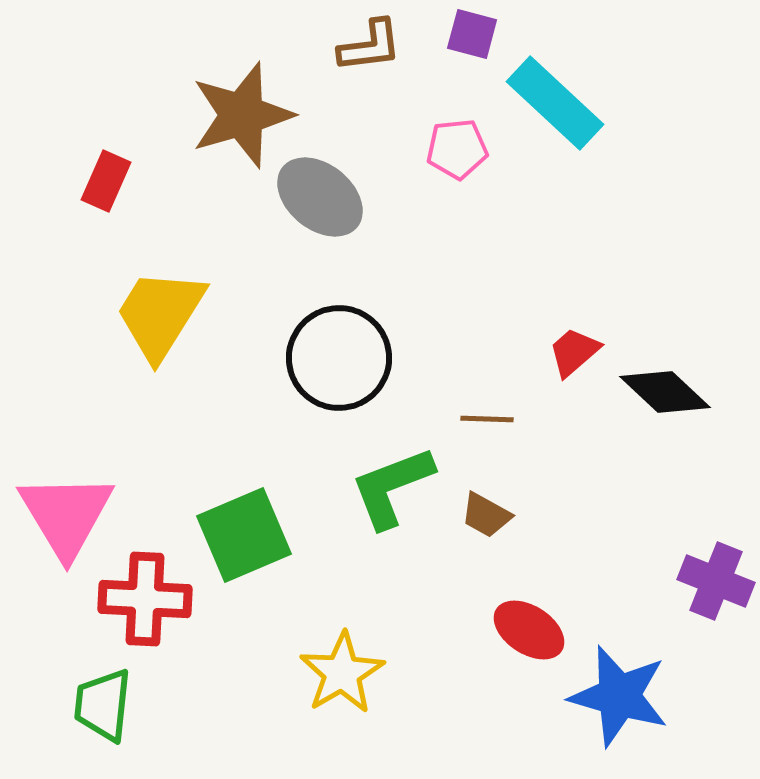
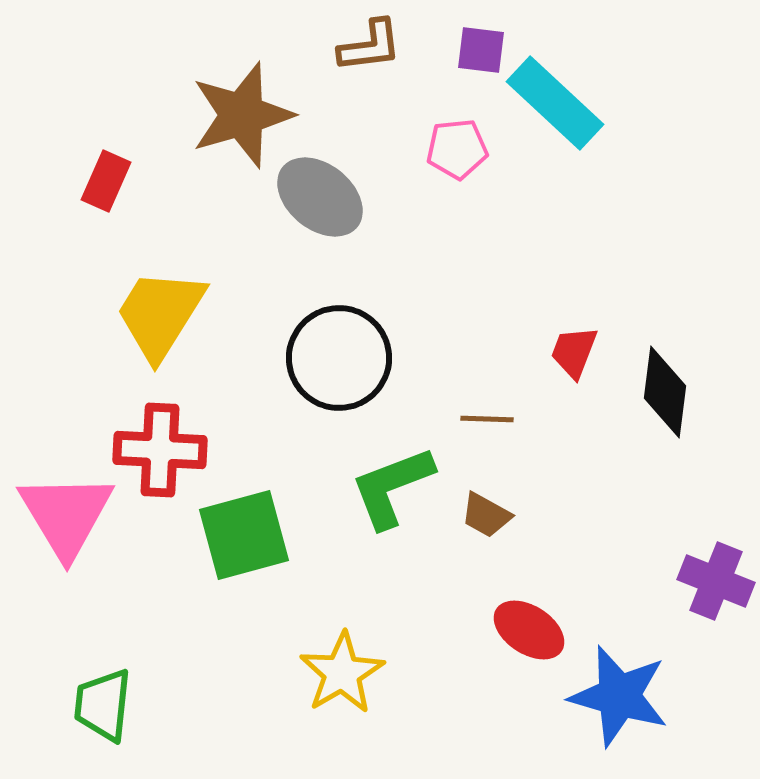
purple square: moved 9 px right, 16 px down; rotated 8 degrees counterclockwise
red trapezoid: rotated 28 degrees counterclockwise
black diamond: rotated 54 degrees clockwise
green square: rotated 8 degrees clockwise
red cross: moved 15 px right, 149 px up
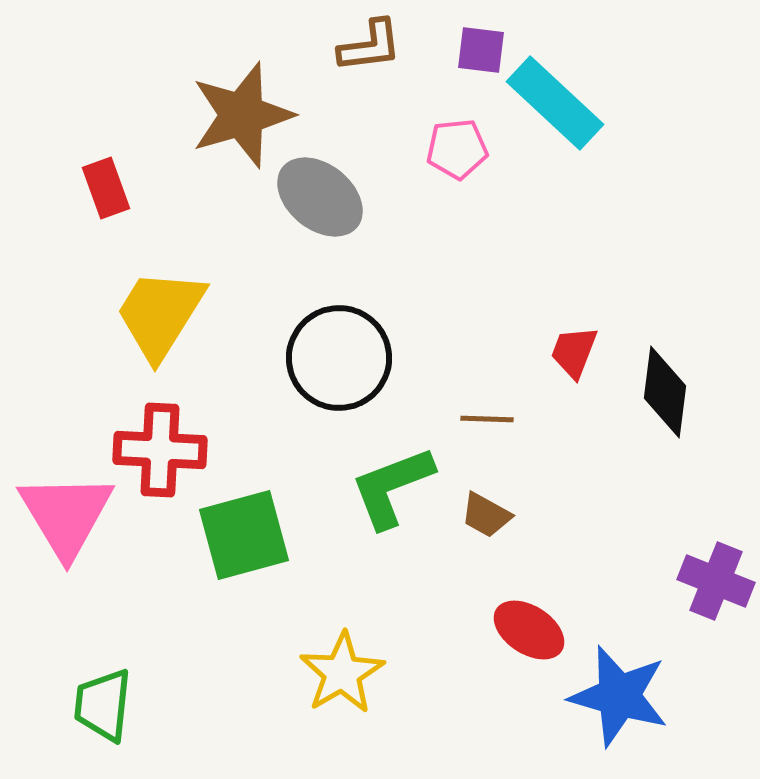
red rectangle: moved 7 px down; rotated 44 degrees counterclockwise
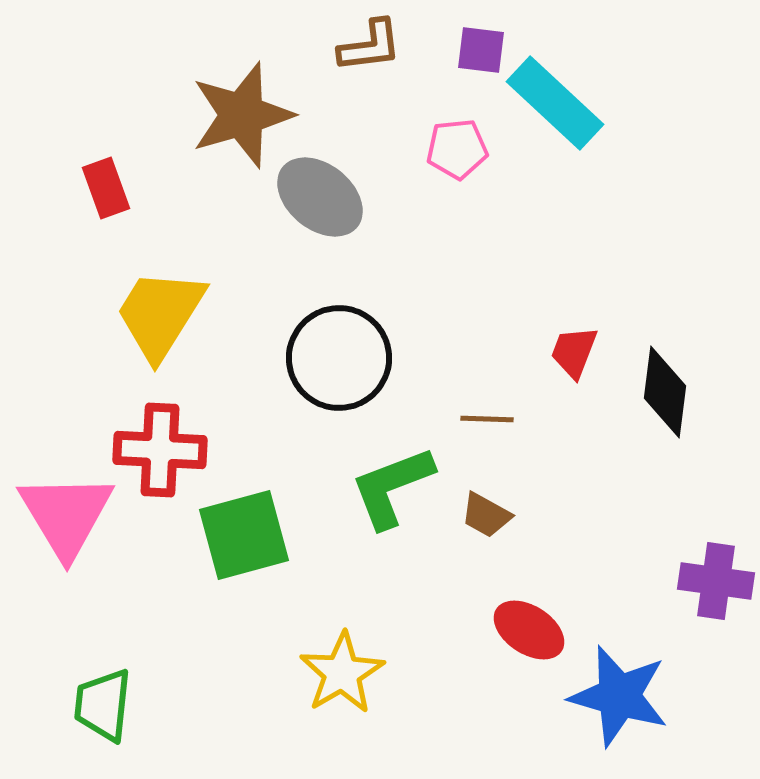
purple cross: rotated 14 degrees counterclockwise
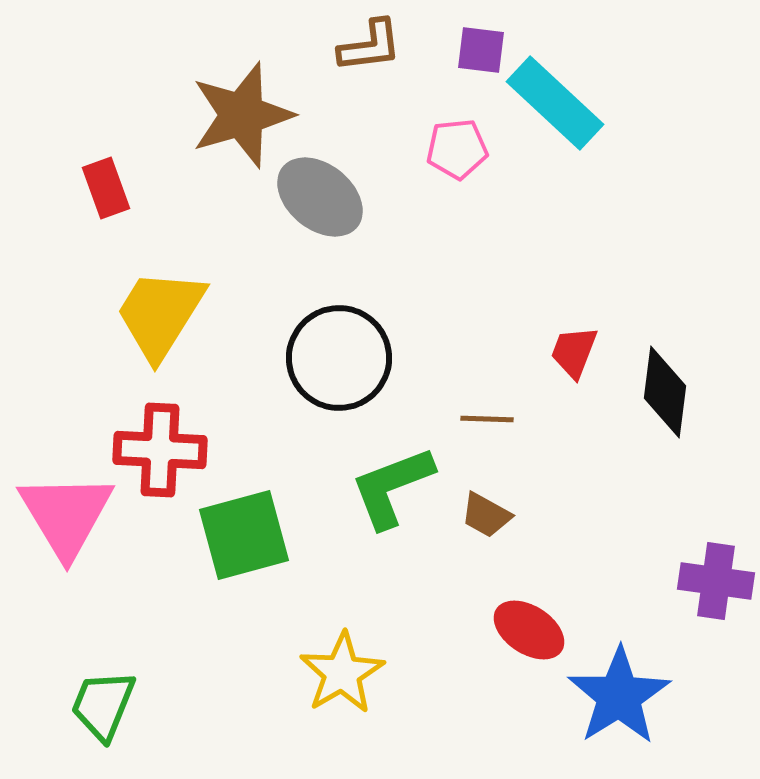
blue star: rotated 24 degrees clockwise
green trapezoid: rotated 16 degrees clockwise
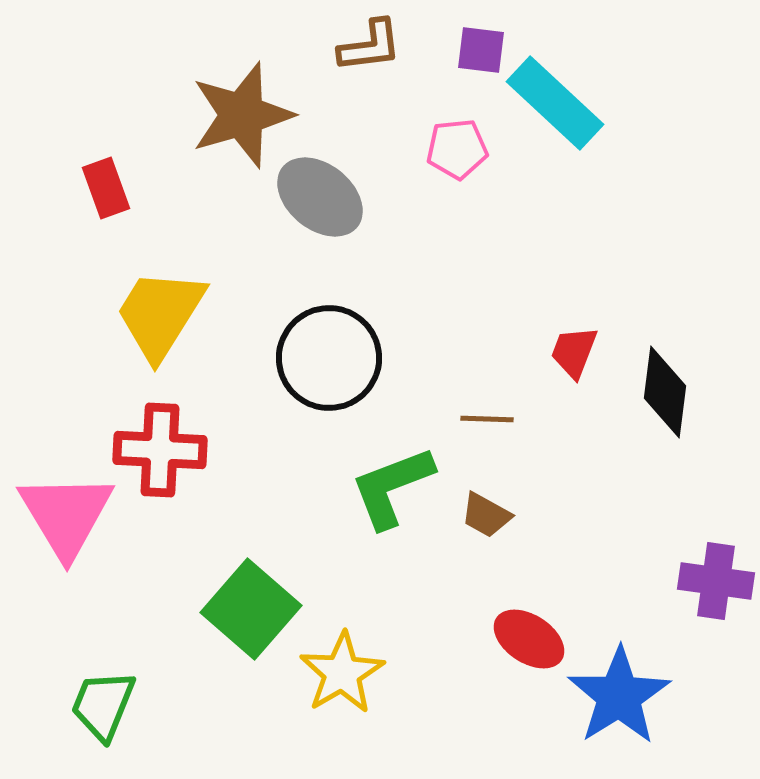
black circle: moved 10 px left
green square: moved 7 px right, 74 px down; rotated 34 degrees counterclockwise
red ellipse: moved 9 px down
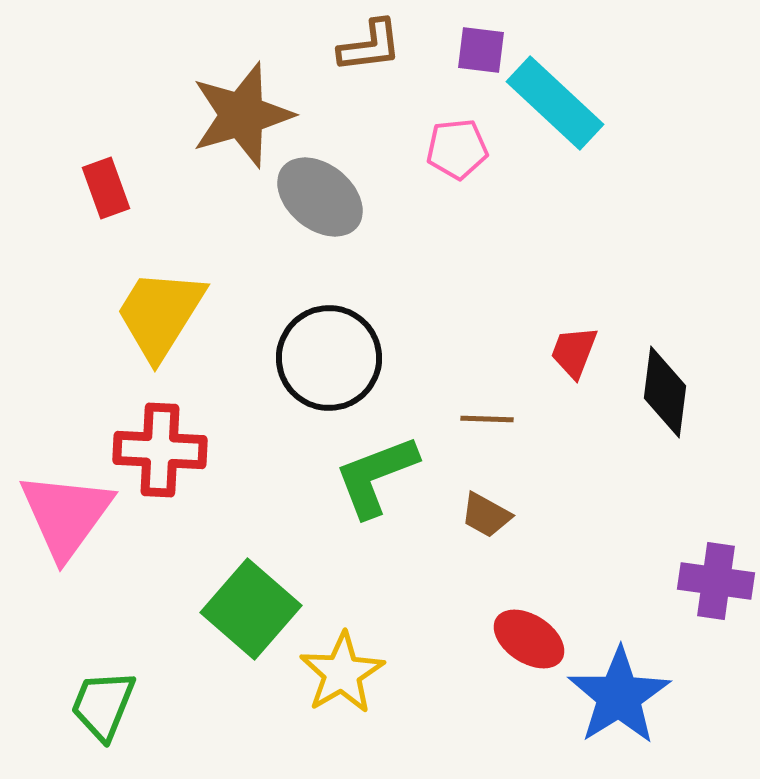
green L-shape: moved 16 px left, 11 px up
pink triangle: rotated 7 degrees clockwise
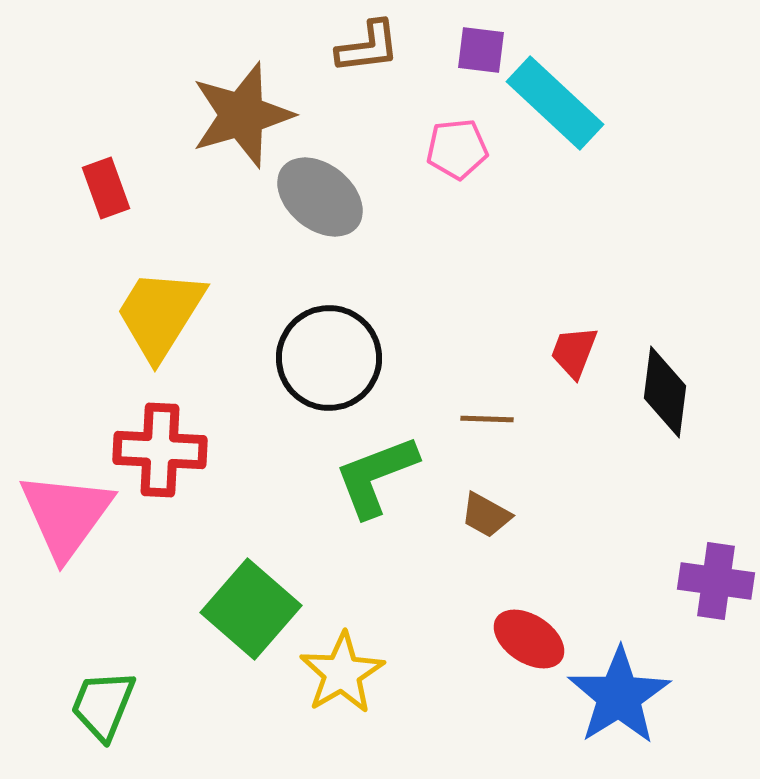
brown L-shape: moved 2 px left, 1 px down
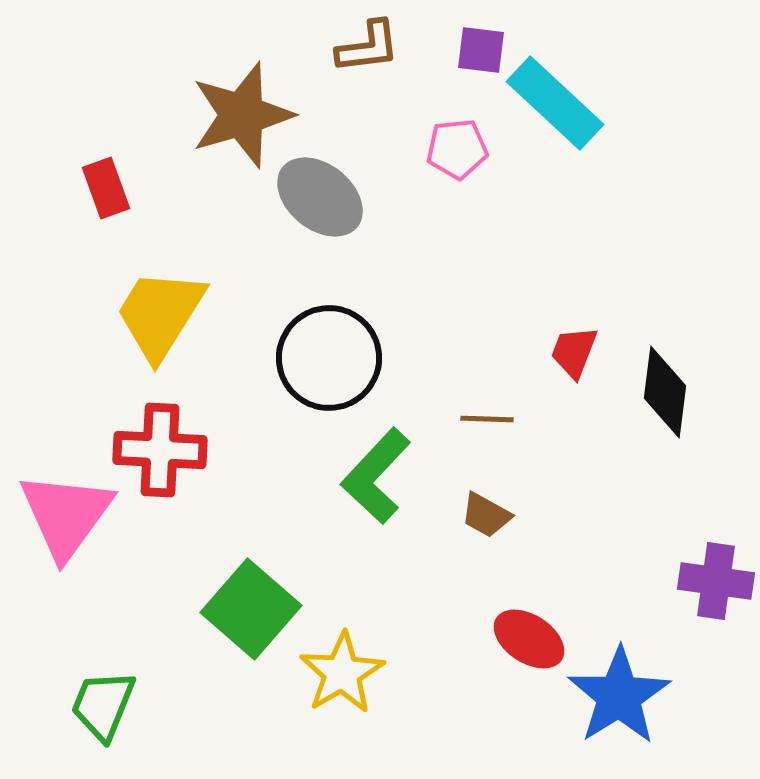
green L-shape: rotated 26 degrees counterclockwise
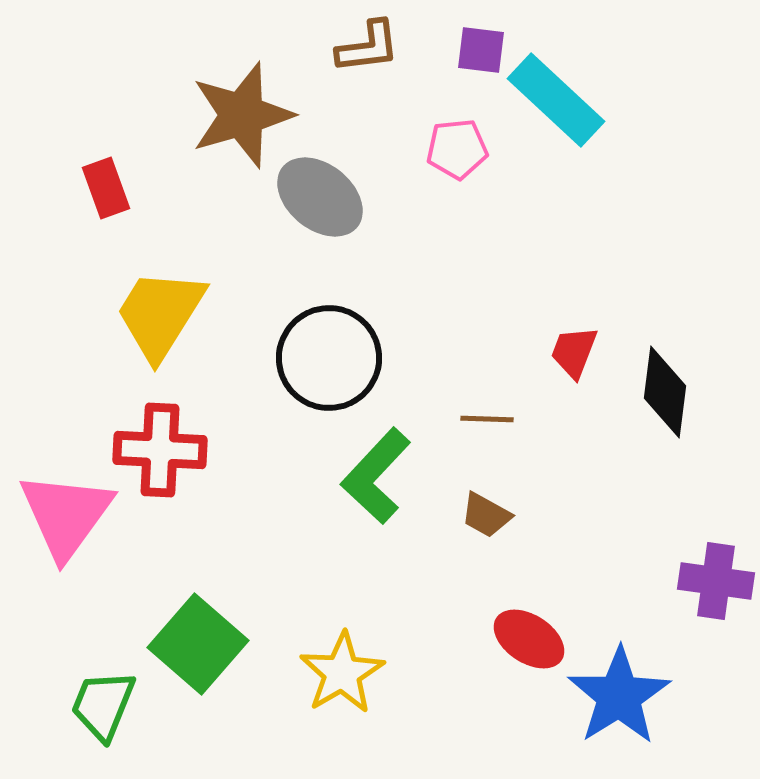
cyan rectangle: moved 1 px right, 3 px up
green square: moved 53 px left, 35 px down
